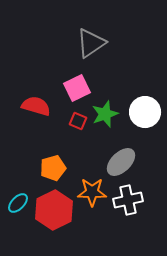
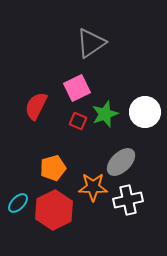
red semicircle: rotated 80 degrees counterclockwise
orange star: moved 1 px right, 5 px up
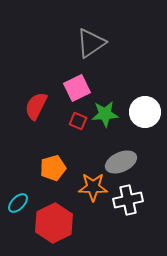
green star: rotated 16 degrees clockwise
gray ellipse: rotated 20 degrees clockwise
red hexagon: moved 13 px down
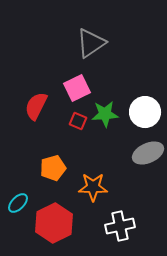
gray ellipse: moved 27 px right, 9 px up
white cross: moved 8 px left, 26 px down
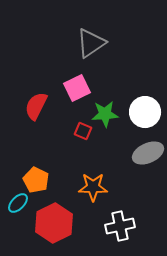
red square: moved 5 px right, 10 px down
orange pentagon: moved 17 px left, 12 px down; rotated 30 degrees counterclockwise
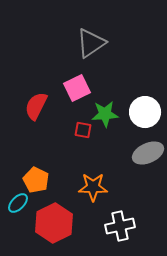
red square: moved 1 px up; rotated 12 degrees counterclockwise
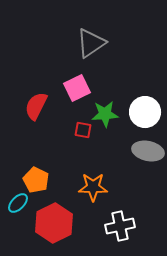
gray ellipse: moved 2 px up; rotated 36 degrees clockwise
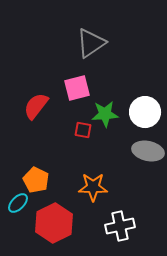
pink square: rotated 12 degrees clockwise
red semicircle: rotated 12 degrees clockwise
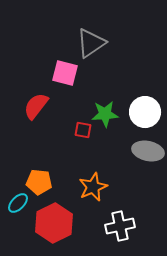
pink square: moved 12 px left, 15 px up; rotated 28 degrees clockwise
orange pentagon: moved 3 px right, 2 px down; rotated 20 degrees counterclockwise
orange star: rotated 24 degrees counterclockwise
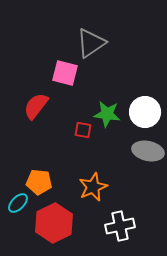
green star: moved 2 px right; rotated 12 degrees clockwise
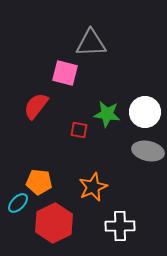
gray triangle: rotated 32 degrees clockwise
red square: moved 4 px left
white cross: rotated 12 degrees clockwise
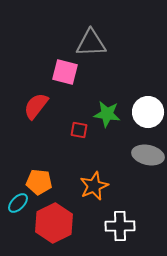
pink square: moved 1 px up
white circle: moved 3 px right
gray ellipse: moved 4 px down
orange star: moved 1 px right, 1 px up
